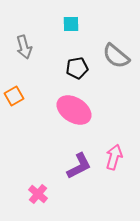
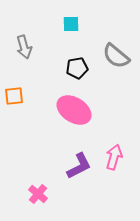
orange square: rotated 24 degrees clockwise
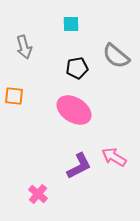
orange square: rotated 12 degrees clockwise
pink arrow: rotated 75 degrees counterclockwise
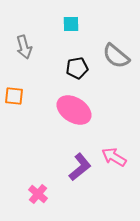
purple L-shape: moved 1 px right, 1 px down; rotated 12 degrees counterclockwise
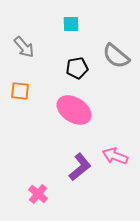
gray arrow: rotated 25 degrees counterclockwise
orange square: moved 6 px right, 5 px up
pink arrow: moved 1 px right, 1 px up; rotated 10 degrees counterclockwise
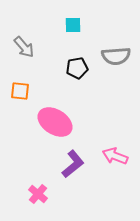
cyan square: moved 2 px right, 1 px down
gray semicircle: rotated 44 degrees counterclockwise
pink ellipse: moved 19 px left, 12 px down
purple L-shape: moved 7 px left, 3 px up
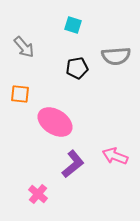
cyan square: rotated 18 degrees clockwise
orange square: moved 3 px down
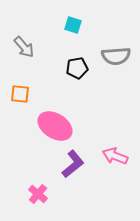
pink ellipse: moved 4 px down
